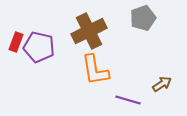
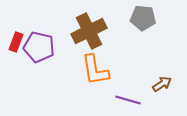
gray pentagon: rotated 25 degrees clockwise
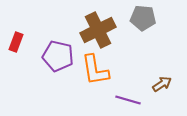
brown cross: moved 9 px right, 1 px up
purple pentagon: moved 19 px right, 9 px down
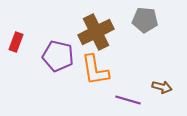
gray pentagon: moved 2 px right, 2 px down
brown cross: moved 2 px left, 2 px down
brown arrow: moved 3 px down; rotated 48 degrees clockwise
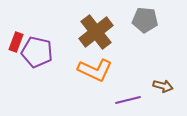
brown cross: rotated 12 degrees counterclockwise
purple pentagon: moved 21 px left, 4 px up
orange L-shape: rotated 56 degrees counterclockwise
brown arrow: moved 1 px right, 1 px up
purple line: rotated 30 degrees counterclockwise
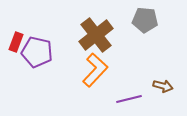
brown cross: moved 3 px down
orange L-shape: rotated 72 degrees counterclockwise
purple line: moved 1 px right, 1 px up
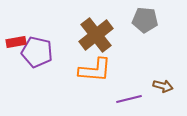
red rectangle: rotated 60 degrees clockwise
orange L-shape: rotated 52 degrees clockwise
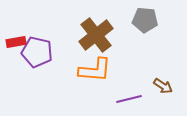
brown arrow: rotated 18 degrees clockwise
